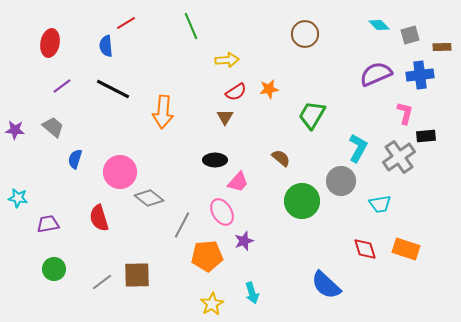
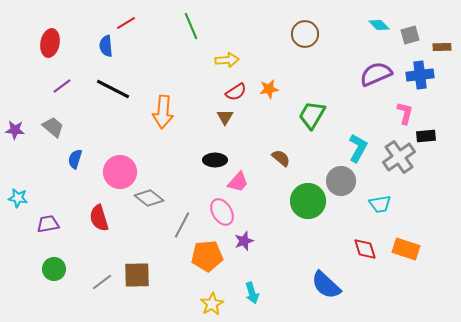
green circle at (302, 201): moved 6 px right
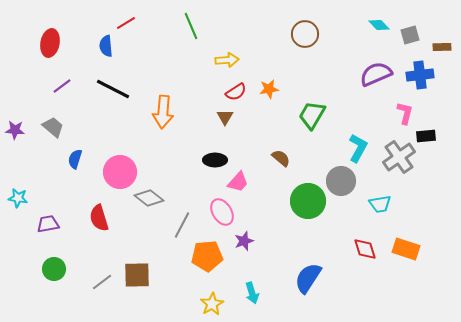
blue semicircle at (326, 285): moved 18 px left, 7 px up; rotated 80 degrees clockwise
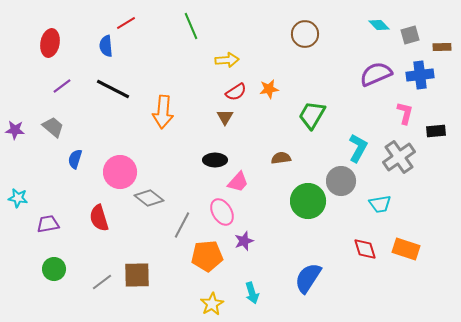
black rectangle at (426, 136): moved 10 px right, 5 px up
brown semicircle at (281, 158): rotated 48 degrees counterclockwise
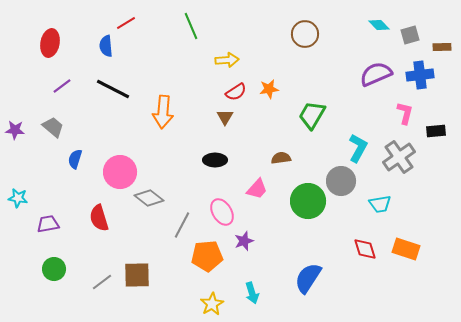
pink trapezoid at (238, 182): moved 19 px right, 7 px down
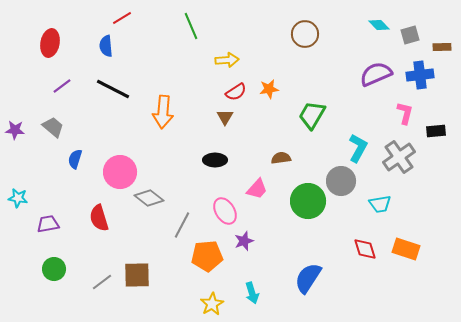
red line at (126, 23): moved 4 px left, 5 px up
pink ellipse at (222, 212): moved 3 px right, 1 px up
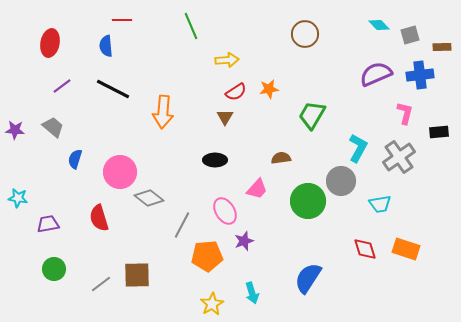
red line at (122, 18): moved 2 px down; rotated 30 degrees clockwise
black rectangle at (436, 131): moved 3 px right, 1 px down
gray line at (102, 282): moved 1 px left, 2 px down
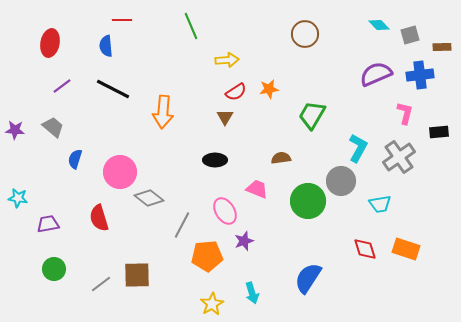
pink trapezoid at (257, 189): rotated 110 degrees counterclockwise
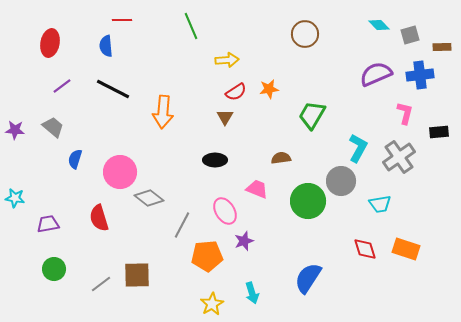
cyan star at (18, 198): moved 3 px left
